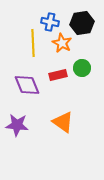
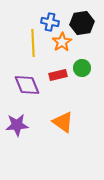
orange star: moved 1 px up; rotated 12 degrees clockwise
purple star: rotated 10 degrees counterclockwise
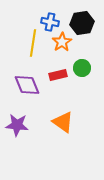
yellow line: rotated 12 degrees clockwise
purple star: rotated 10 degrees clockwise
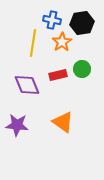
blue cross: moved 2 px right, 2 px up
green circle: moved 1 px down
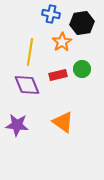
blue cross: moved 1 px left, 6 px up
yellow line: moved 3 px left, 9 px down
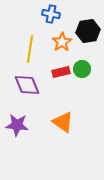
black hexagon: moved 6 px right, 8 px down
yellow line: moved 3 px up
red rectangle: moved 3 px right, 3 px up
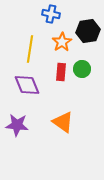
red rectangle: rotated 72 degrees counterclockwise
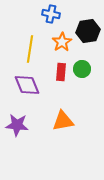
orange triangle: moved 1 px up; rotated 45 degrees counterclockwise
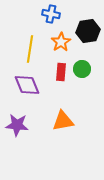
orange star: moved 1 px left
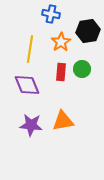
purple star: moved 14 px right
